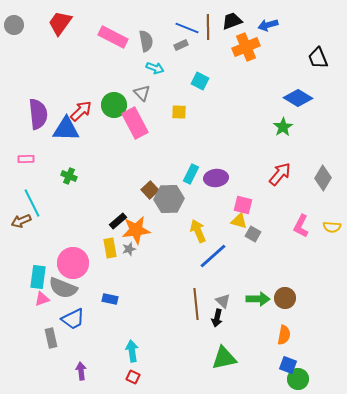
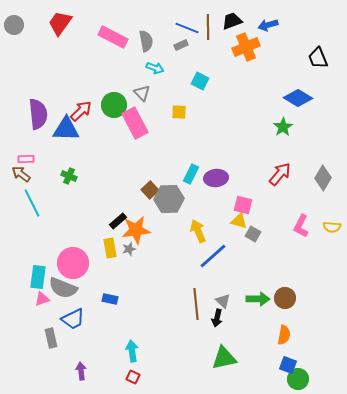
brown arrow at (21, 221): moved 47 px up; rotated 60 degrees clockwise
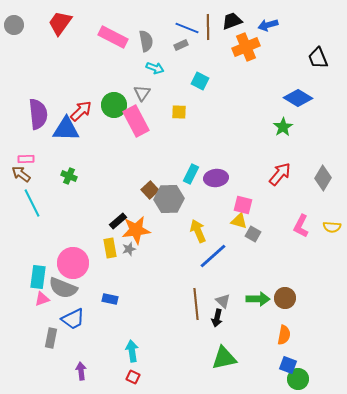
gray triangle at (142, 93): rotated 18 degrees clockwise
pink rectangle at (135, 123): moved 1 px right, 2 px up
gray rectangle at (51, 338): rotated 24 degrees clockwise
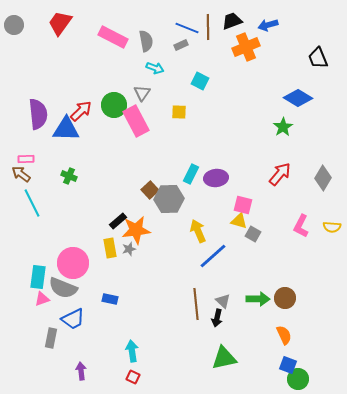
orange semicircle at (284, 335): rotated 36 degrees counterclockwise
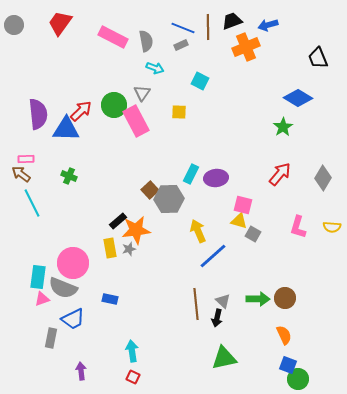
blue line at (187, 28): moved 4 px left
pink L-shape at (301, 226): moved 3 px left, 1 px down; rotated 10 degrees counterclockwise
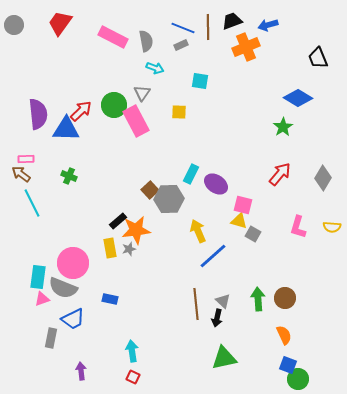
cyan square at (200, 81): rotated 18 degrees counterclockwise
purple ellipse at (216, 178): moved 6 px down; rotated 40 degrees clockwise
green arrow at (258, 299): rotated 95 degrees counterclockwise
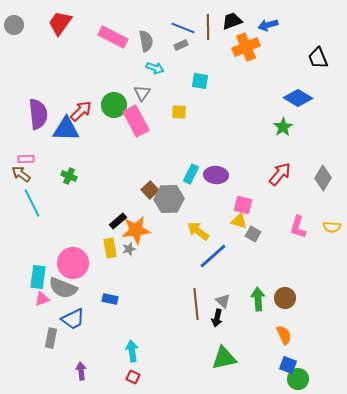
purple ellipse at (216, 184): moved 9 px up; rotated 30 degrees counterclockwise
yellow arrow at (198, 231): rotated 30 degrees counterclockwise
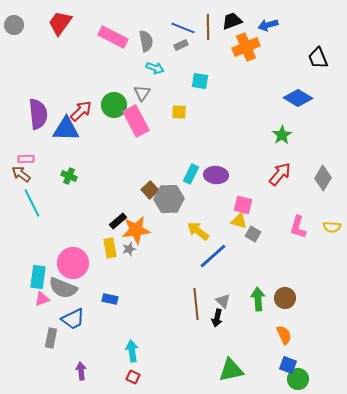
green star at (283, 127): moved 1 px left, 8 px down
green triangle at (224, 358): moved 7 px right, 12 px down
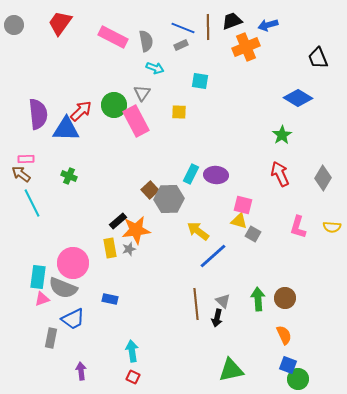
red arrow at (280, 174): rotated 65 degrees counterclockwise
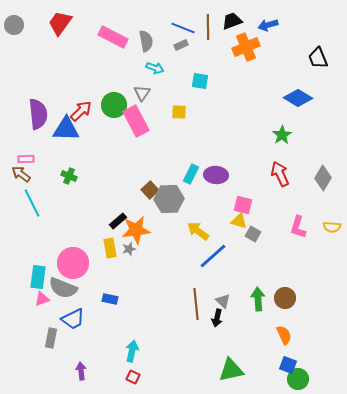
cyan arrow at (132, 351): rotated 20 degrees clockwise
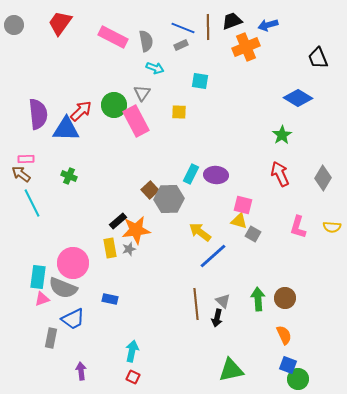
yellow arrow at (198, 231): moved 2 px right, 1 px down
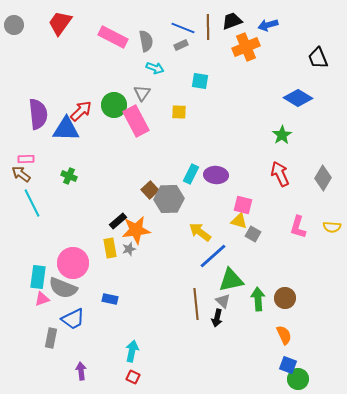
green triangle at (231, 370): moved 90 px up
